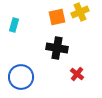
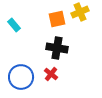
orange square: moved 2 px down
cyan rectangle: rotated 56 degrees counterclockwise
red cross: moved 26 px left
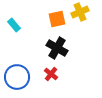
black cross: rotated 20 degrees clockwise
blue circle: moved 4 px left
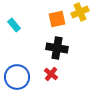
black cross: rotated 20 degrees counterclockwise
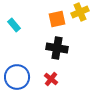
red cross: moved 5 px down
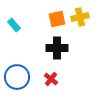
yellow cross: moved 5 px down; rotated 12 degrees clockwise
black cross: rotated 10 degrees counterclockwise
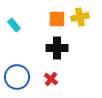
orange square: rotated 12 degrees clockwise
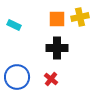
cyan rectangle: rotated 24 degrees counterclockwise
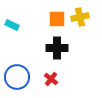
cyan rectangle: moved 2 px left
